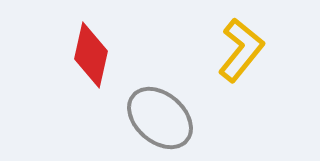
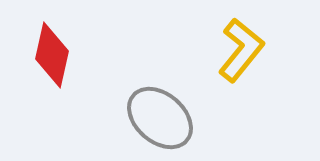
red diamond: moved 39 px left
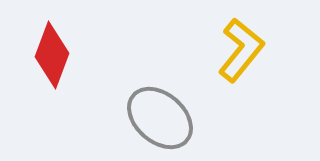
red diamond: rotated 8 degrees clockwise
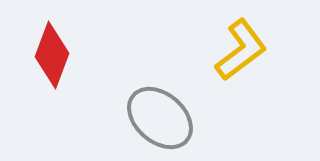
yellow L-shape: rotated 14 degrees clockwise
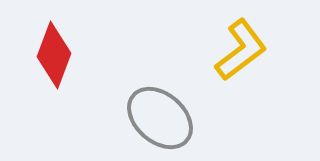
red diamond: moved 2 px right
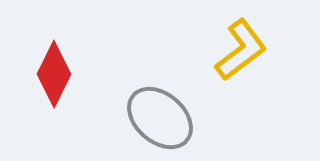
red diamond: moved 19 px down; rotated 6 degrees clockwise
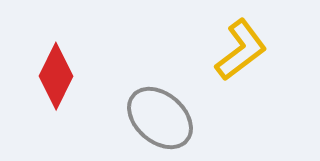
red diamond: moved 2 px right, 2 px down
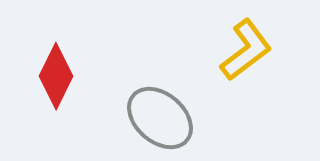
yellow L-shape: moved 5 px right
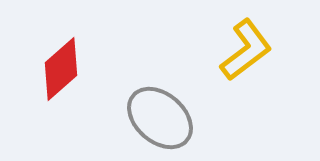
red diamond: moved 5 px right, 7 px up; rotated 22 degrees clockwise
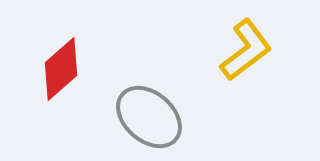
gray ellipse: moved 11 px left, 1 px up
